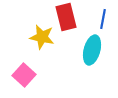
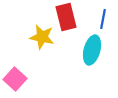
pink square: moved 9 px left, 4 px down
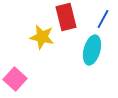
blue line: rotated 18 degrees clockwise
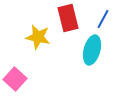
red rectangle: moved 2 px right, 1 px down
yellow star: moved 4 px left
